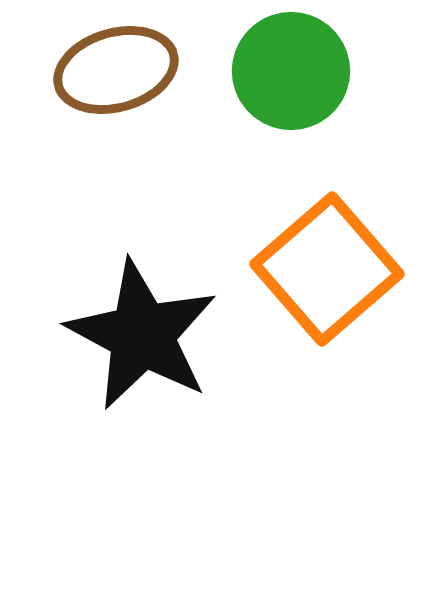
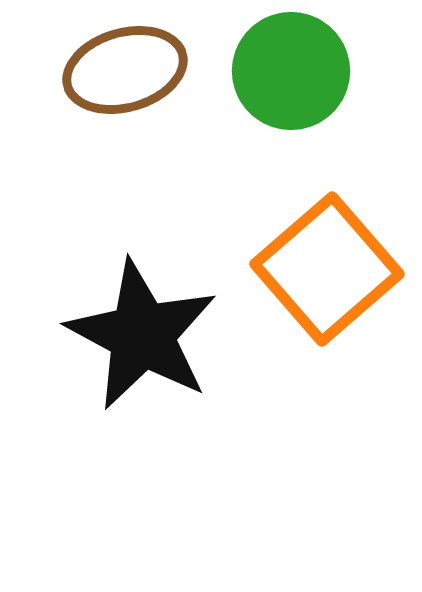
brown ellipse: moved 9 px right
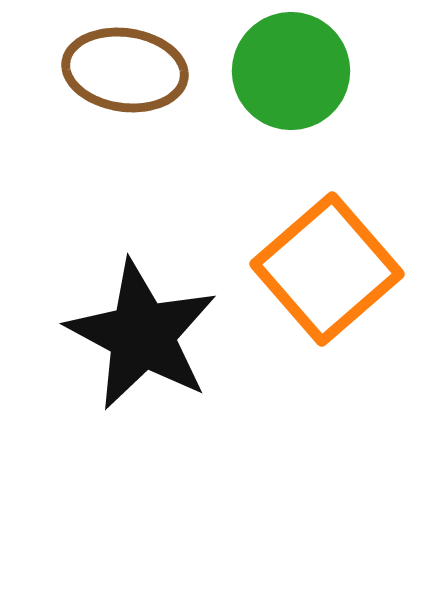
brown ellipse: rotated 24 degrees clockwise
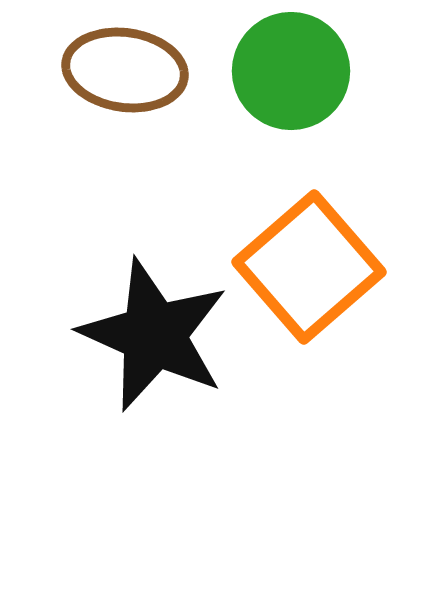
orange square: moved 18 px left, 2 px up
black star: moved 12 px right; rotated 4 degrees counterclockwise
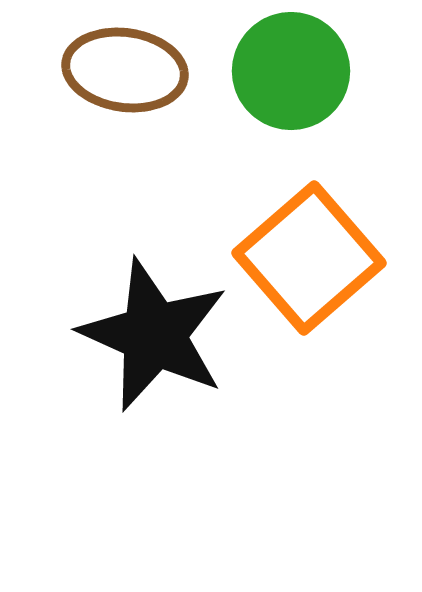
orange square: moved 9 px up
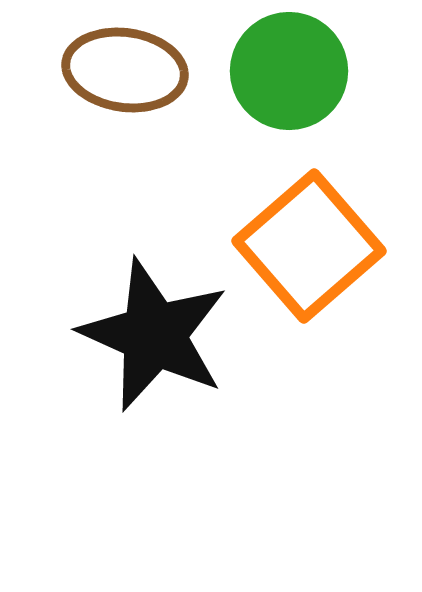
green circle: moved 2 px left
orange square: moved 12 px up
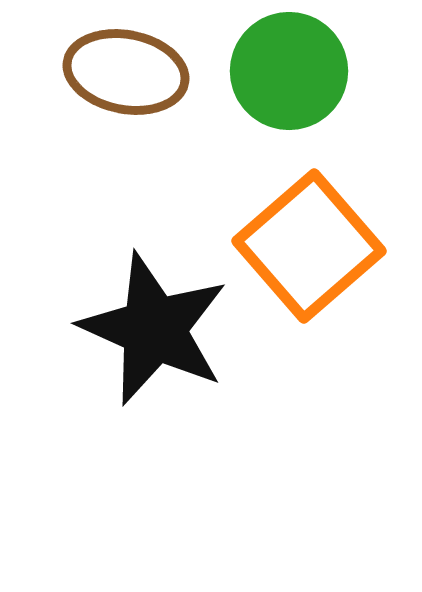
brown ellipse: moved 1 px right, 2 px down; rotated 3 degrees clockwise
black star: moved 6 px up
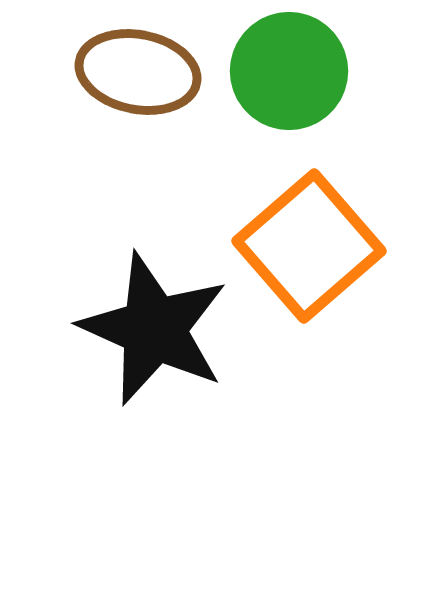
brown ellipse: moved 12 px right
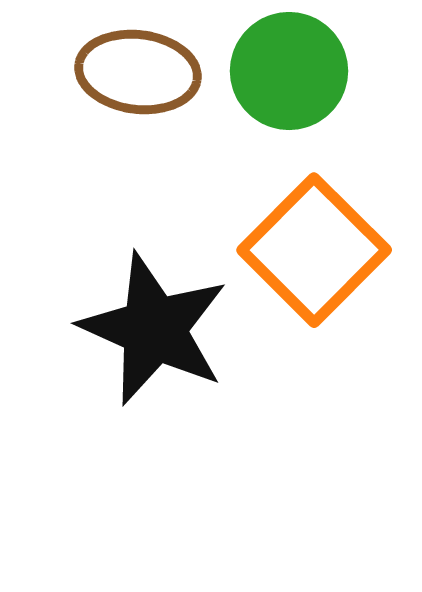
brown ellipse: rotated 4 degrees counterclockwise
orange square: moved 5 px right, 4 px down; rotated 4 degrees counterclockwise
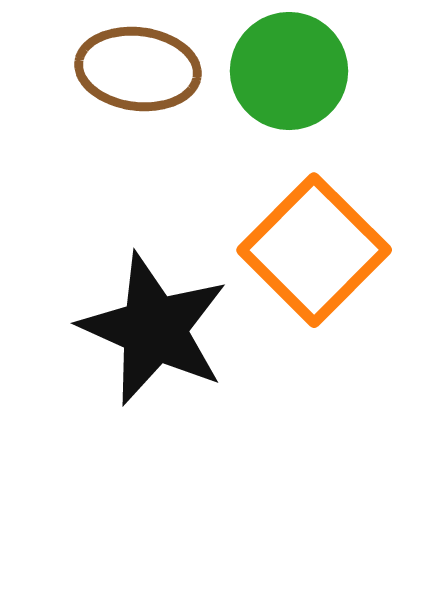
brown ellipse: moved 3 px up
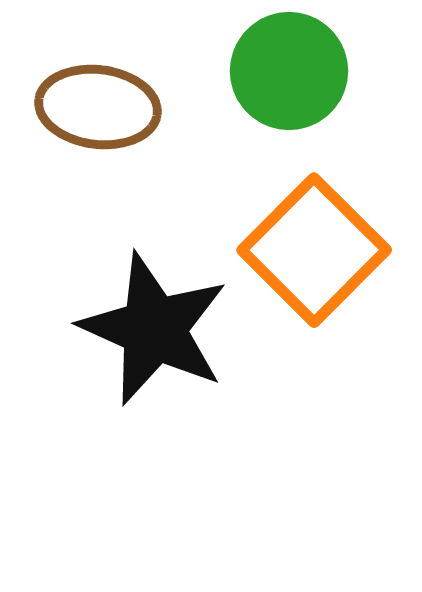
brown ellipse: moved 40 px left, 38 px down
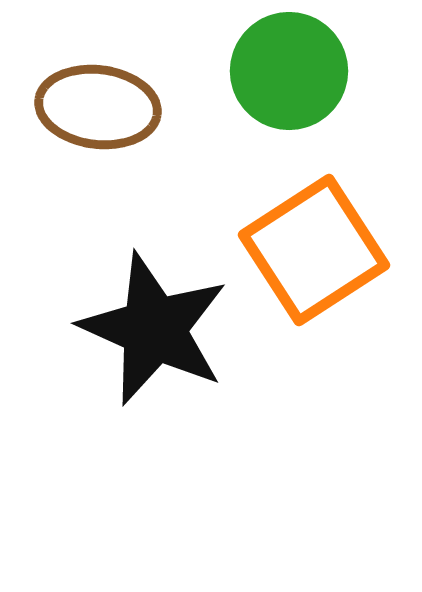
orange square: rotated 12 degrees clockwise
